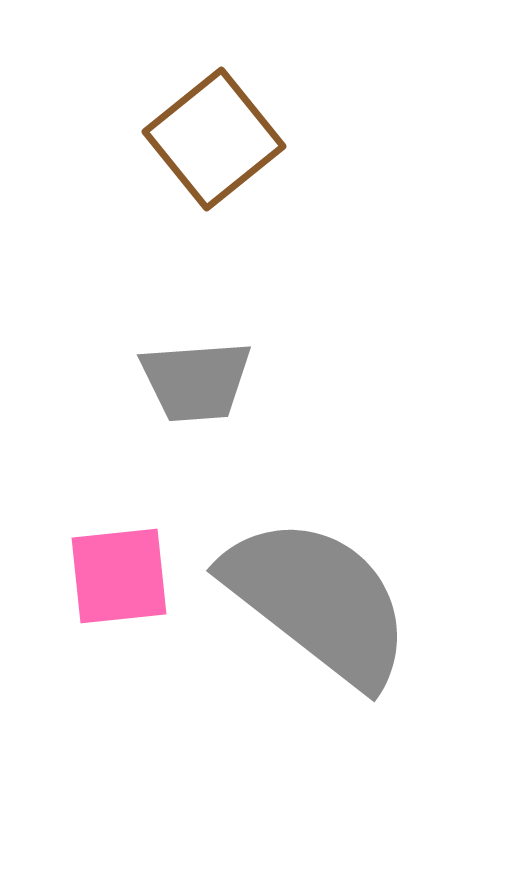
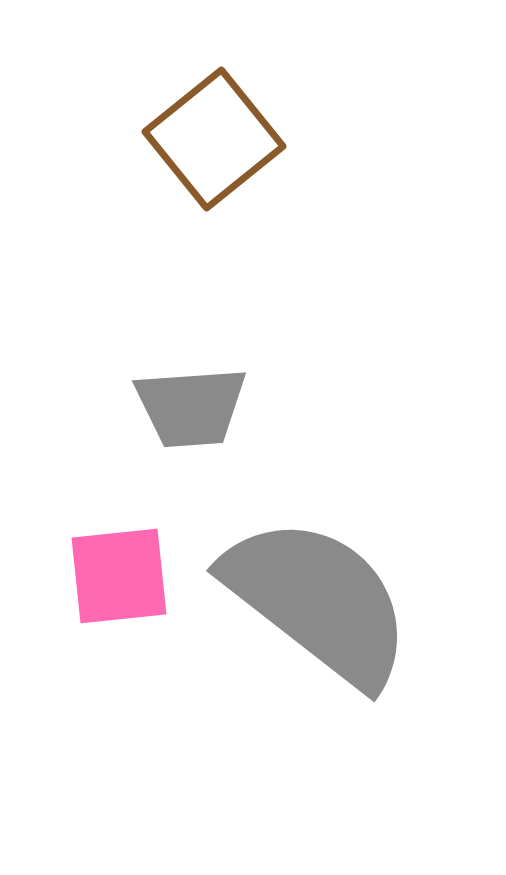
gray trapezoid: moved 5 px left, 26 px down
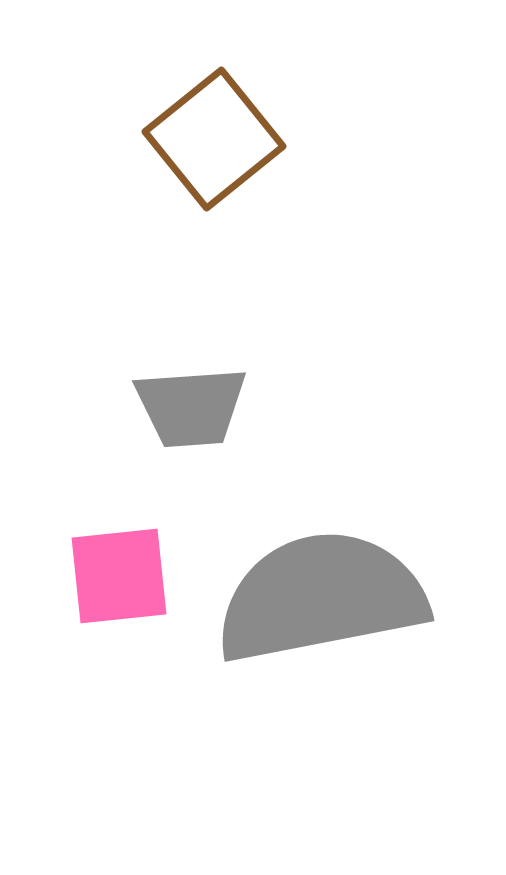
gray semicircle: moved 3 px right, 4 px up; rotated 49 degrees counterclockwise
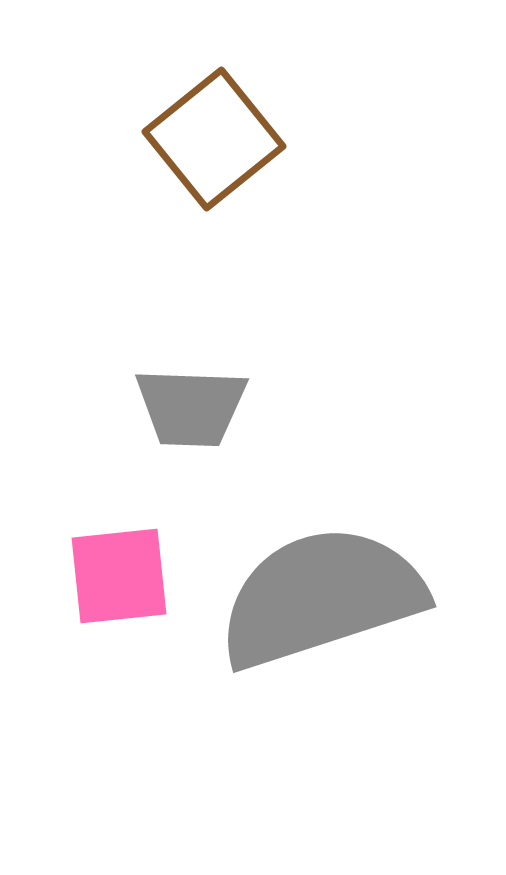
gray trapezoid: rotated 6 degrees clockwise
gray semicircle: rotated 7 degrees counterclockwise
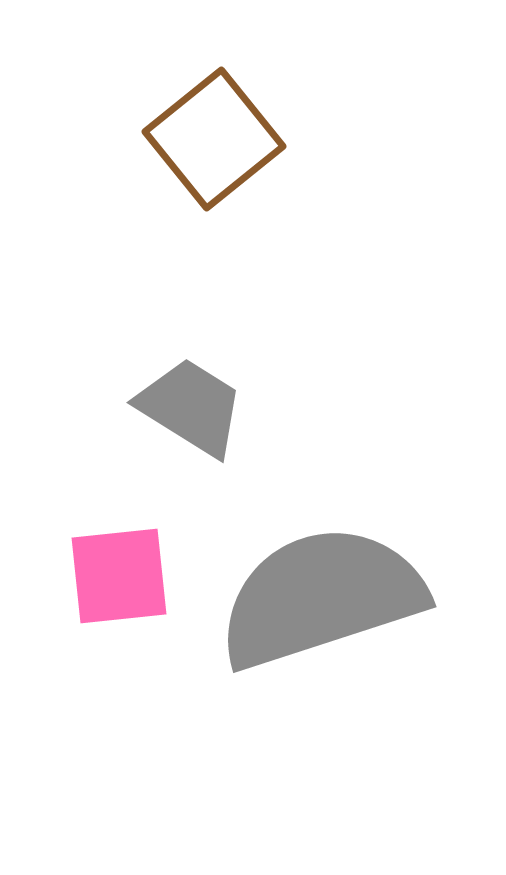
gray trapezoid: rotated 150 degrees counterclockwise
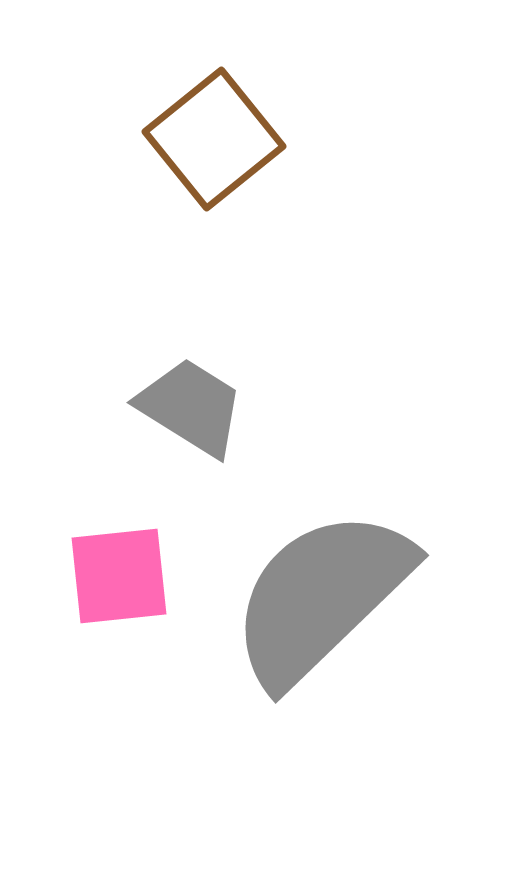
gray semicircle: rotated 26 degrees counterclockwise
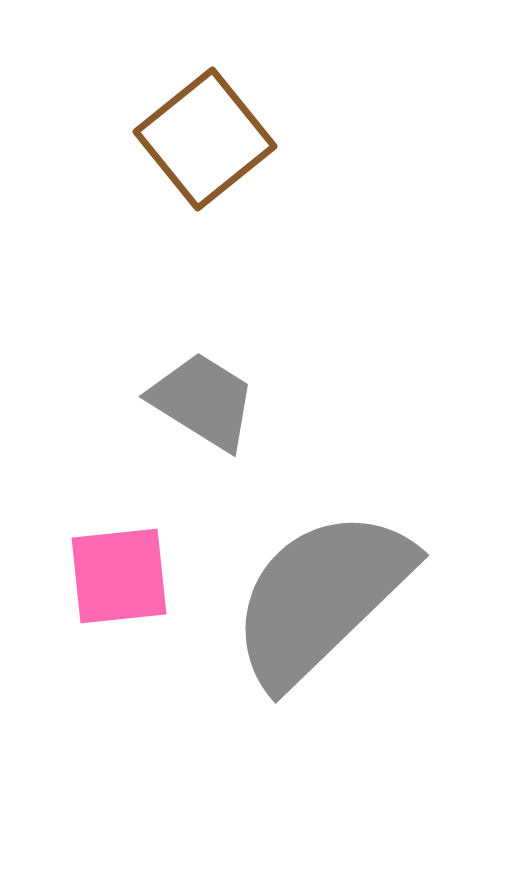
brown square: moved 9 px left
gray trapezoid: moved 12 px right, 6 px up
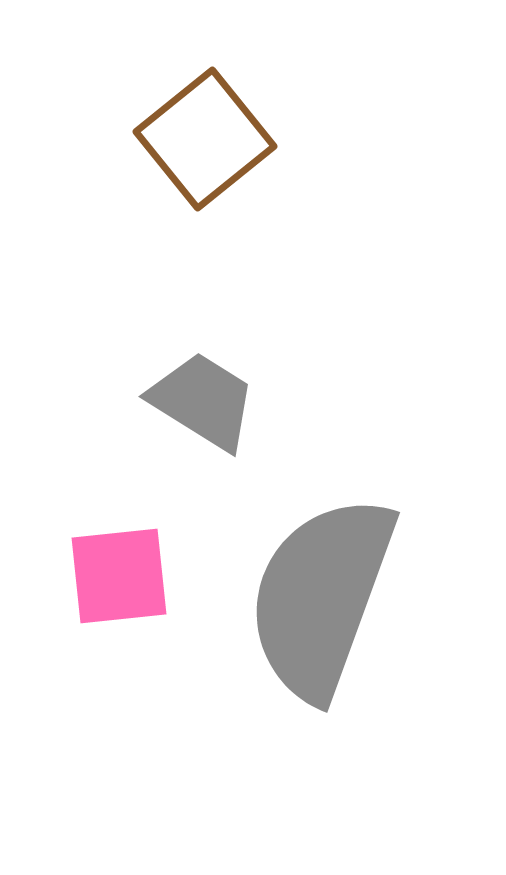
gray semicircle: rotated 26 degrees counterclockwise
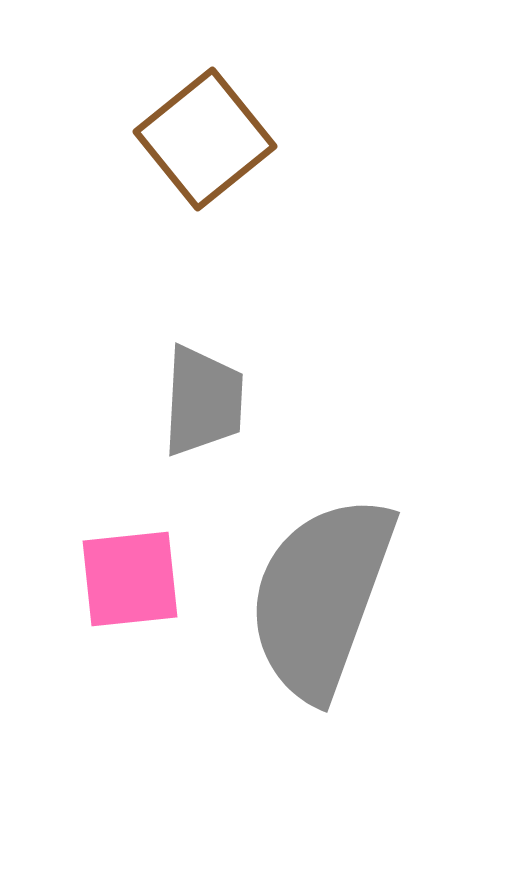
gray trapezoid: rotated 61 degrees clockwise
pink square: moved 11 px right, 3 px down
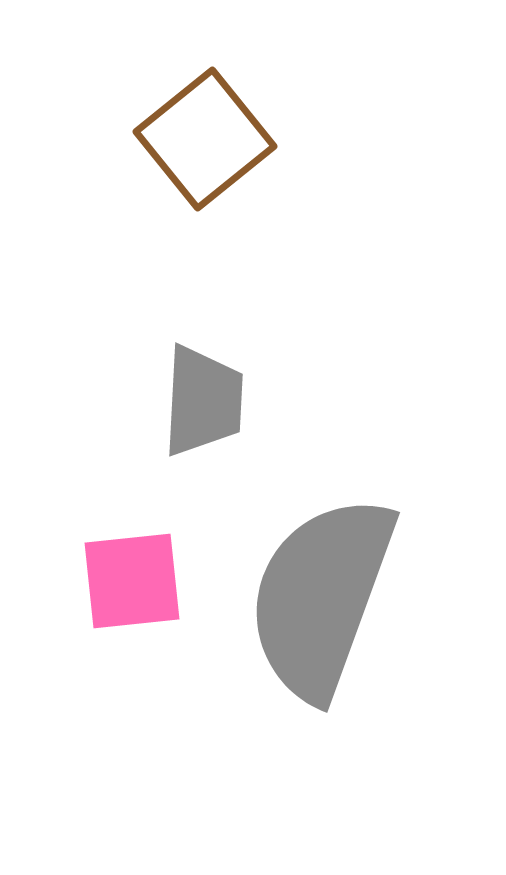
pink square: moved 2 px right, 2 px down
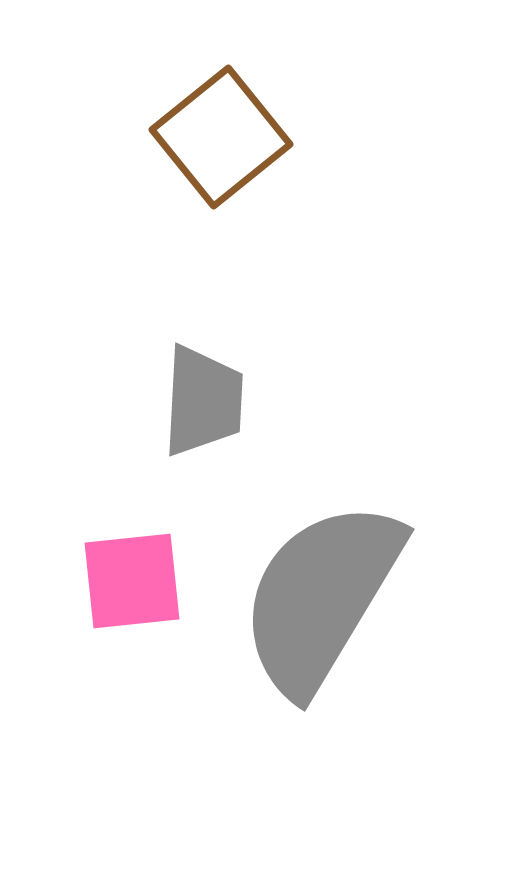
brown square: moved 16 px right, 2 px up
gray semicircle: rotated 11 degrees clockwise
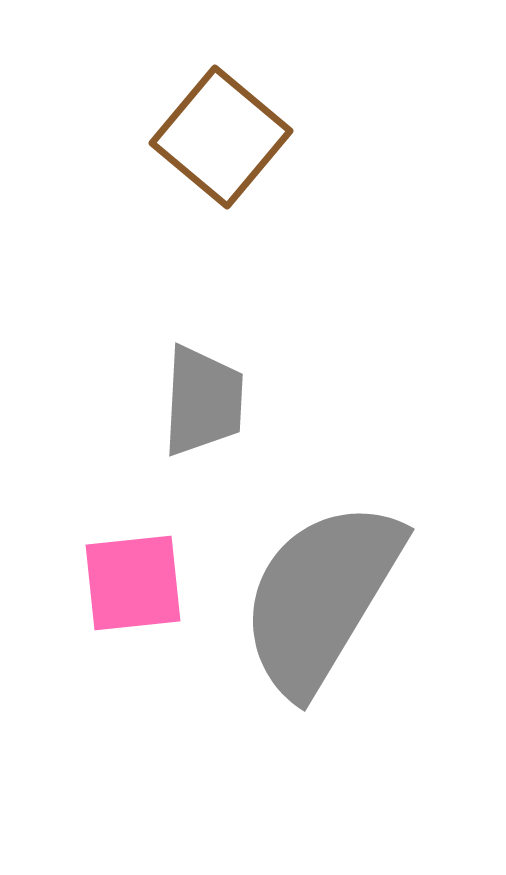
brown square: rotated 11 degrees counterclockwise
pink square: moved 1 px right, 2 px down
